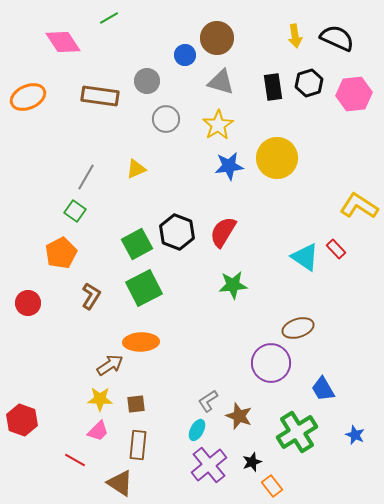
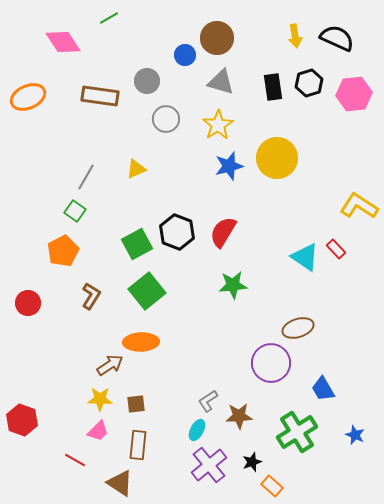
blue star at (229, 166): rotated 8 degrees counterclockwise
orange pentagon at (61, 253): moved 2 px right, 2 px up
green square at (144, 288): moved 3 px right, 3 px down; rotated 12 degrees counterclockwise
brown star at (239, 416): rotated 24 degrees counterclockwise
orange rectangle at (272, 486): rotated 10 degrees counterclockwise
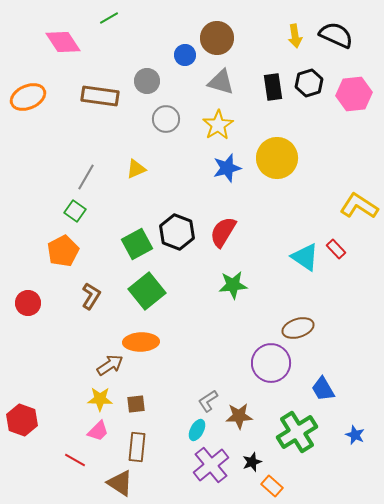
black semicircle at (337, 38): moved 1 px left, 3 px up
blue star at (229, 166): moved 2 px left, 2 px down
brown rectangle at (138, 445): moved 1 px left, 2 px down
purple cross at (209, 465): moved 2 px right
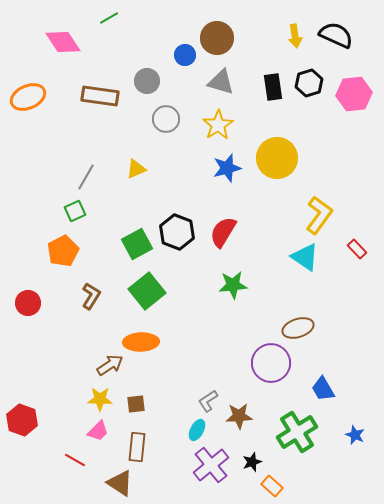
yellow L-shape at (359, 206): moved 40 px left, 9 px down; rotated 93 degrees clockwise
green square at (75, 211): rotated 30 degrees clockwise
red rectangle at (336, 249): moved 21 px right
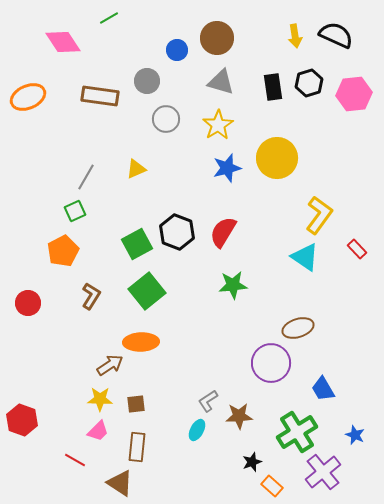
blue circle at (185, 55): moved 8 px left, 5 px up
purple cross at (211, 465): moved 112 px right, 7 px down
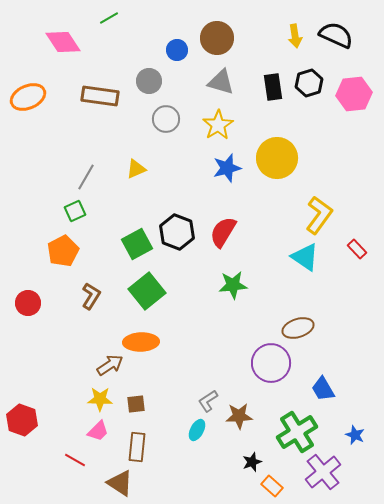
gray circle at (147, 81): moved 2 px right
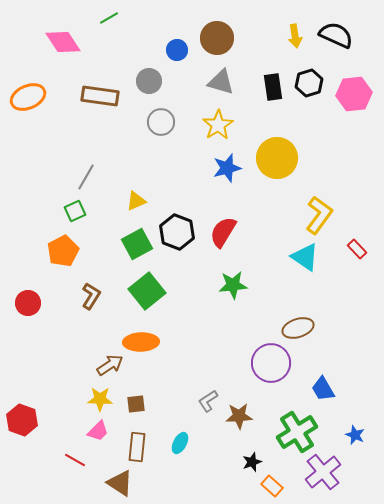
gray circle at (166, 119): moved 5 px left, 3 px down
yellow triangle at (136, 169): moved 32 px down
cyan ellipse at (197, 430): moved 17 px left, 13 px down
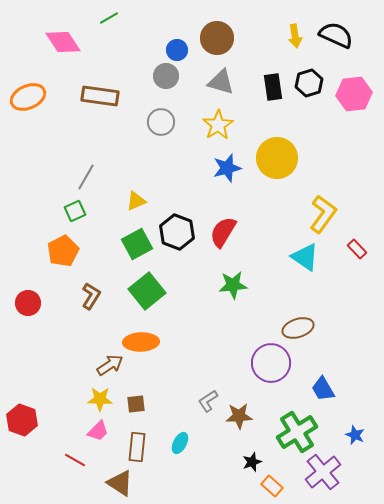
gray circle at (149, 81): moved 17 px right, 5 px up
yellow L-shape at (319, 215): moved 4 px right, 1 px up
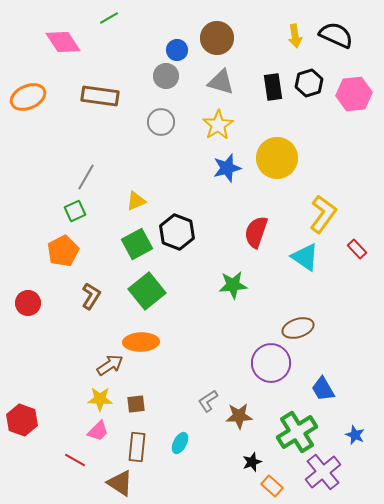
red semicircle at (223, 232): moved 33 px right; rotated 12 degrees counterclockwise
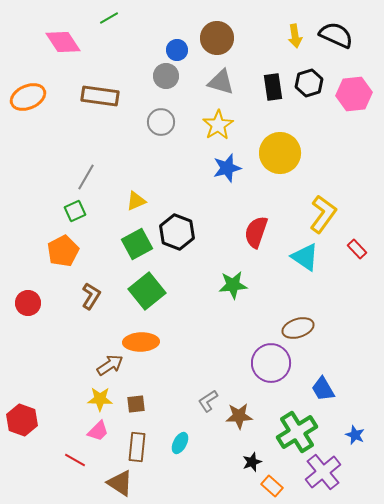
yellow circle at (277, 158): moved 3 px right, 5 px up
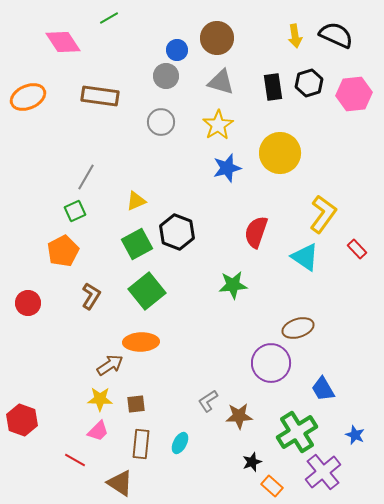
brown rectangle at (137, 447): moved 4 px right, 3 px up
